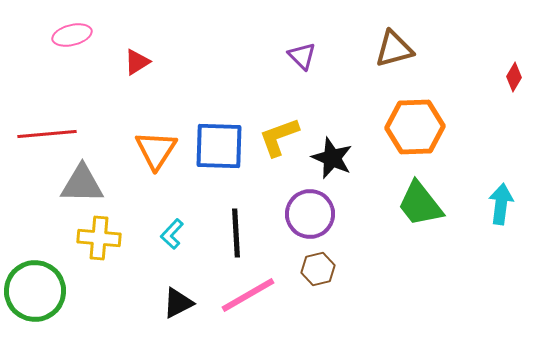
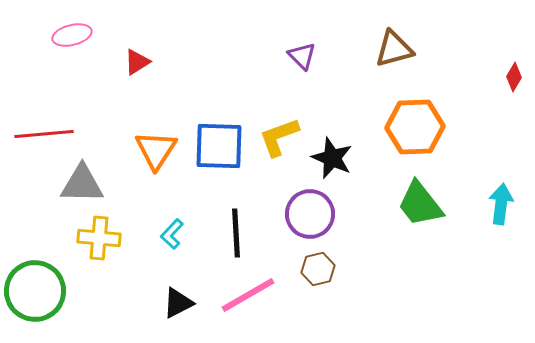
red line: moved 3 px left
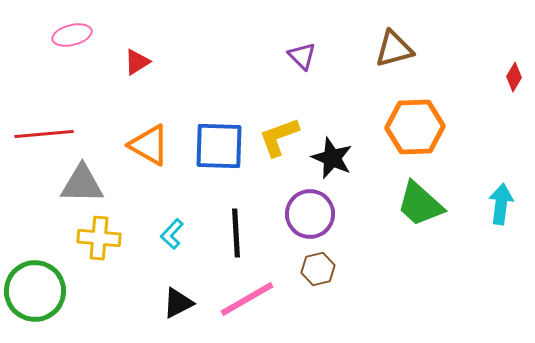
orange triangle: moved 7 px left, 5 px up; rotated 33 degrees counterclockwise
green trapezoid: rotated 10 degrees counterclockwise
pink line: moved 1 px left, 4 px down
